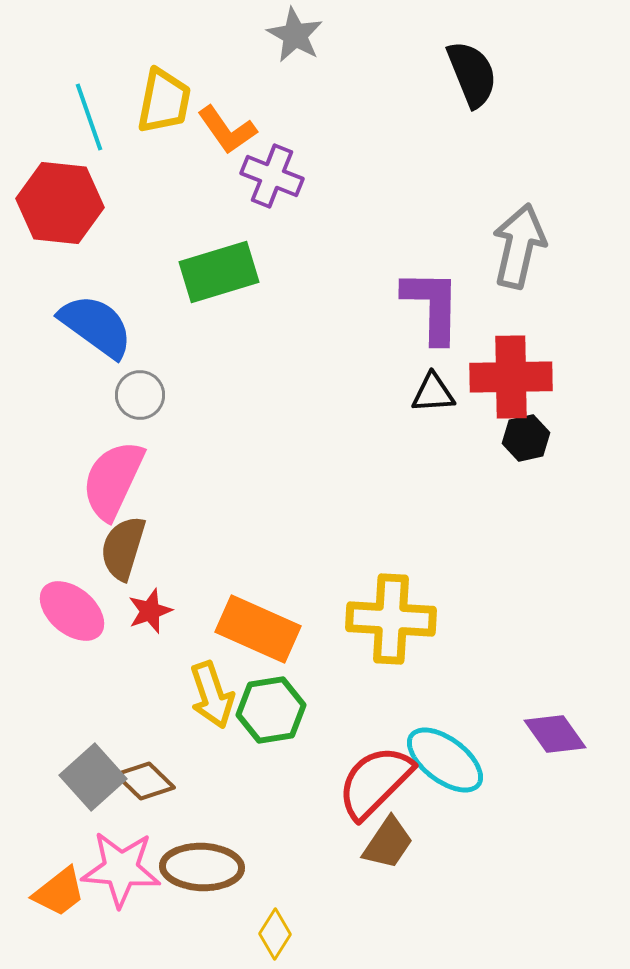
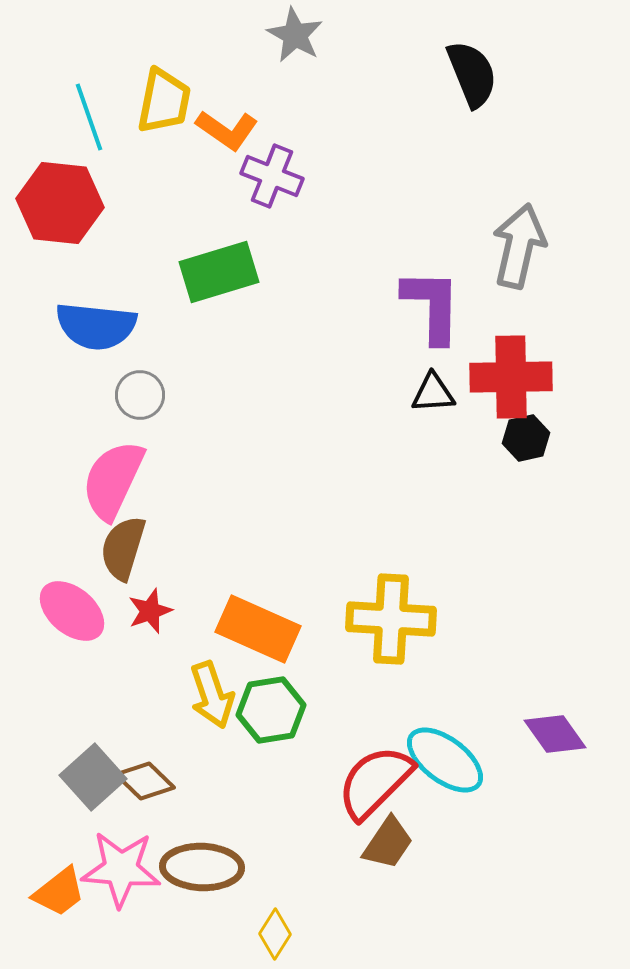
orange L-shape: rotated 20 degrees counterclockwise
blue semicircle: rotated 150 degrees clockwise
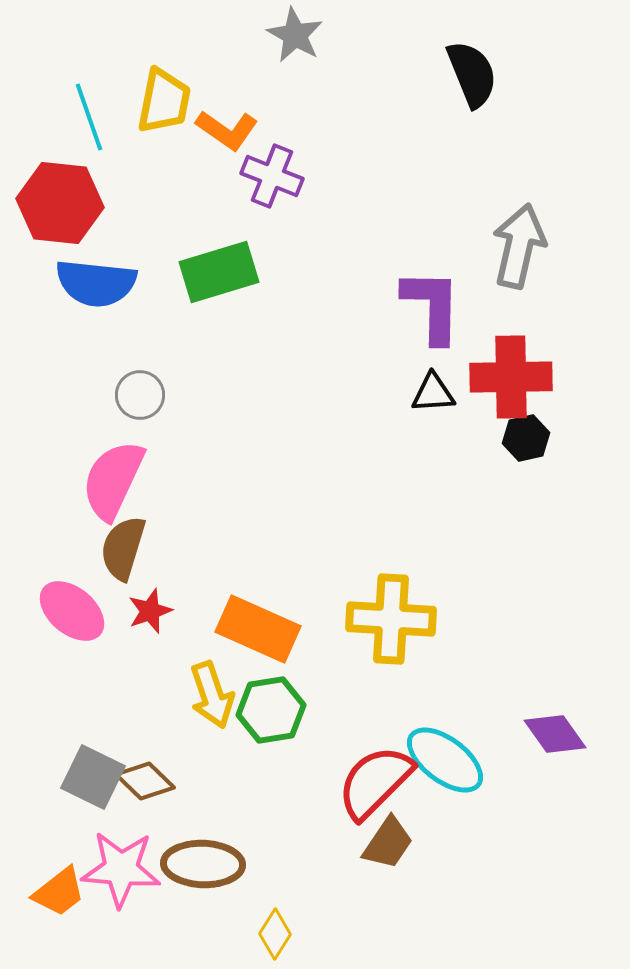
blue semicircle: moved 43 px up
gray square: rotated 22 degrees counterclockwise
brown ellipse: moved 1 px right, 3 px up
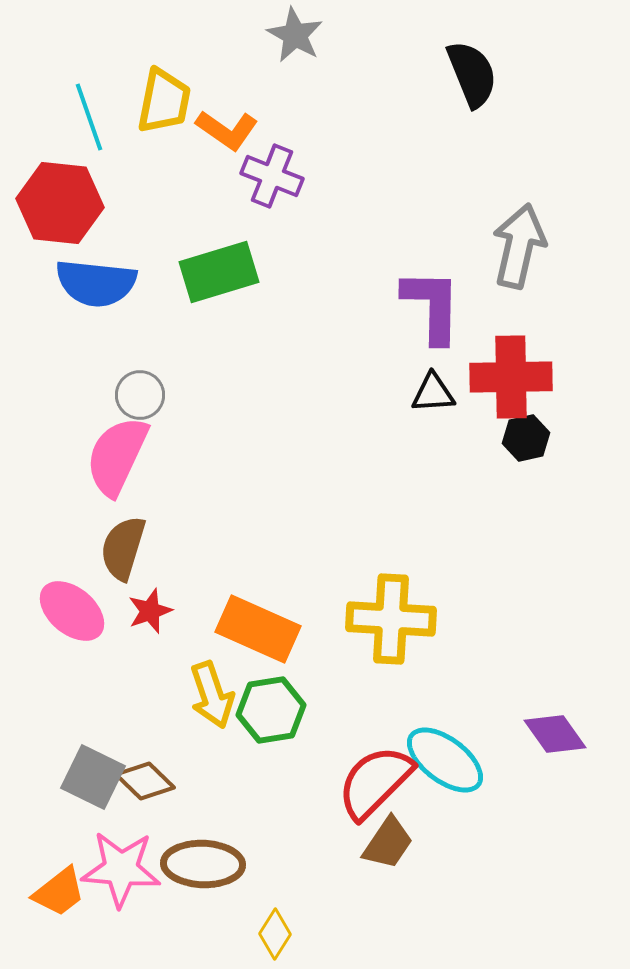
pink semicircle: moved 4 px right, 24 px up
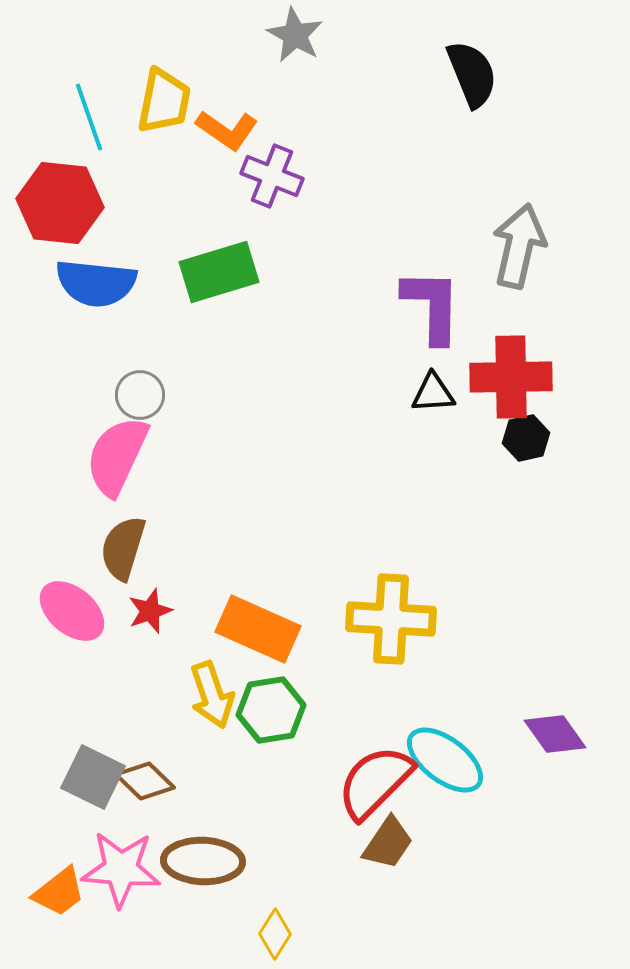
brown ellipse: moved 3 px up
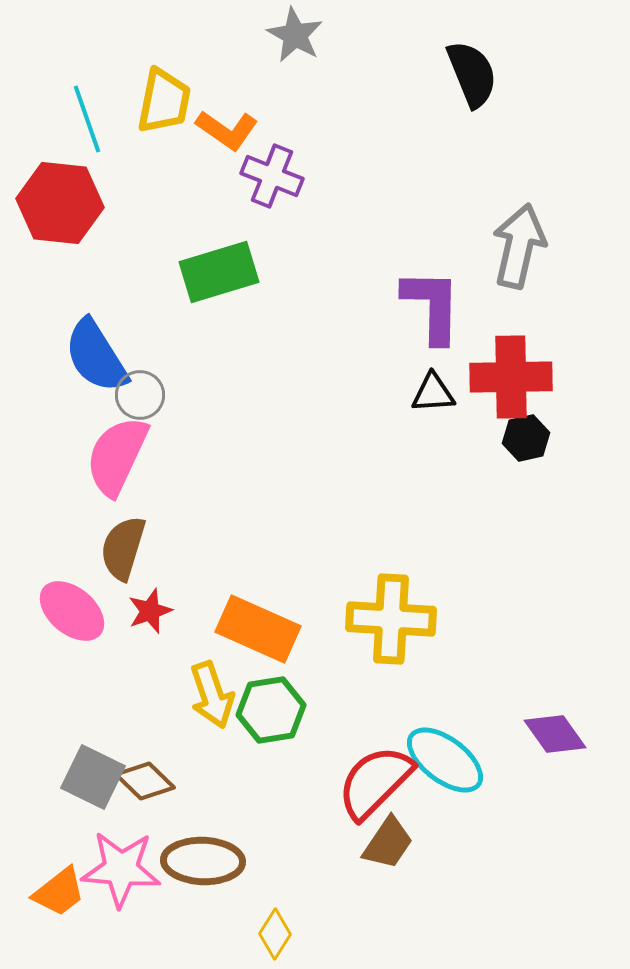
cyan line: moved 2 px left, 2 px down
blue semicircle: moved 73 px down; rotated 52 degrees clockwise
